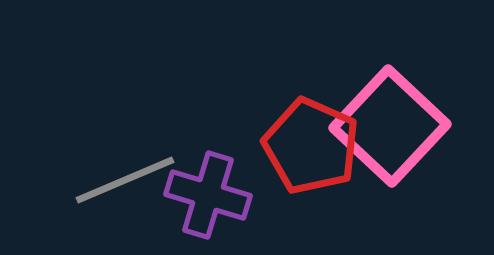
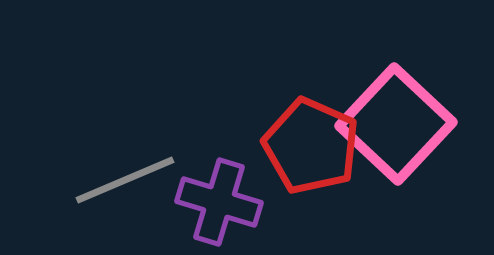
pink square: moved 6 px right, 2 px up
purple cross: moved 11 px right, 7 px down
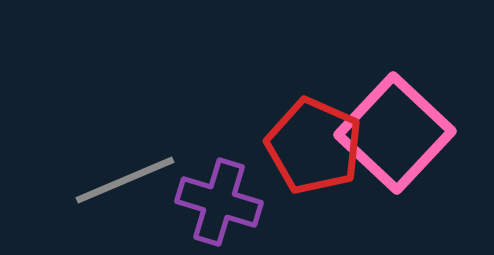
pink square: moved 1 px left, 9 px down
red pentagon: moved 3 px right
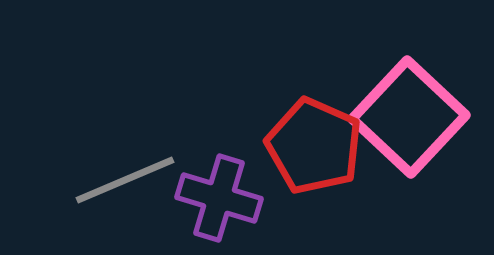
pink square: moved 14 px right, 16 px up
purple cross: moved 4 px up
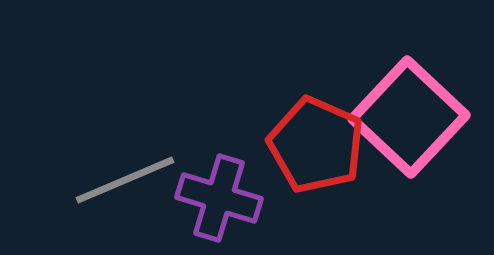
red pentagon: moved 2 px right, 1 px up
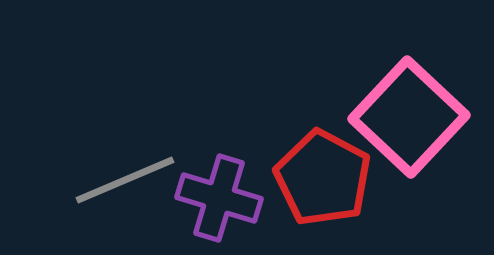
red pentagon: moved 7 px right, 33 px down; rotated 4 degrees clockwise
